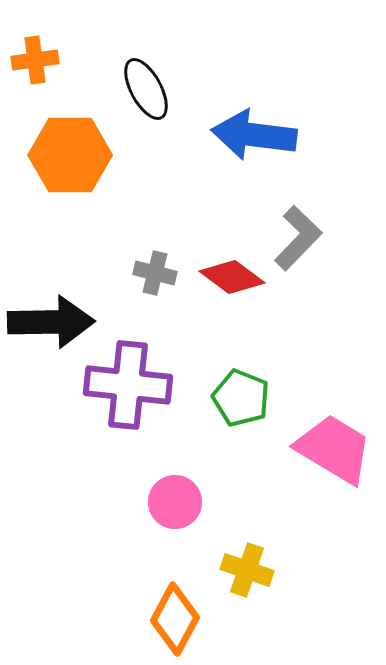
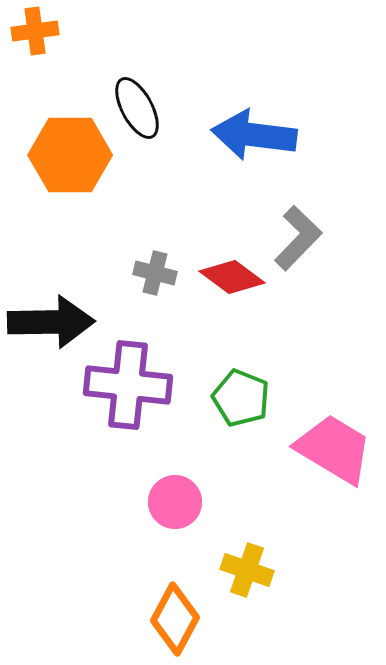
orange cross: moved 29 px up
black ellipse: moved 9 px left, 19 px down
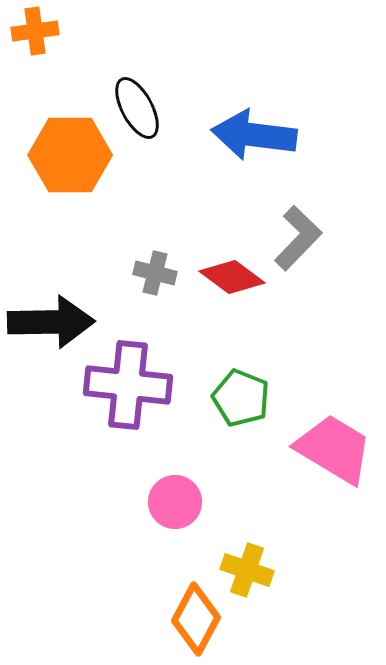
orange diamond: moved 21 px right
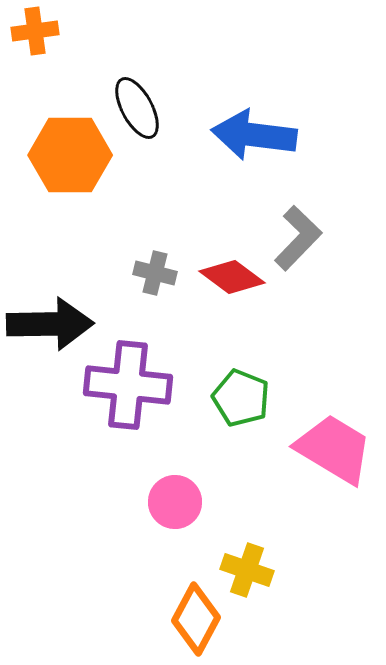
black arrow: moved 1 px left, 2 px down
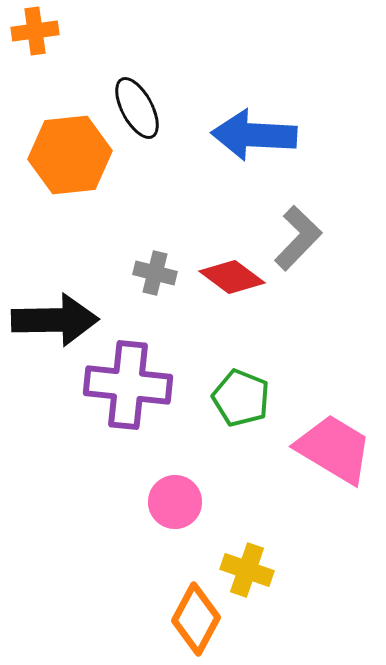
blue arrow: rotated 4 degrees counterclockwise
orange hexagon: rotated 6 degrees counterclockwise
black arrow: moved 5 px right, 4 px up
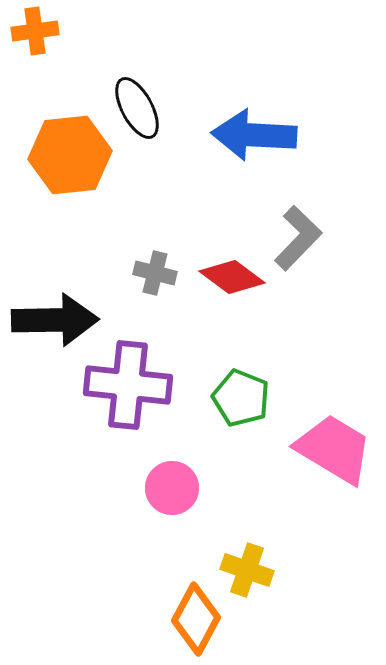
pink circle: moved 3 px left, 14 px up
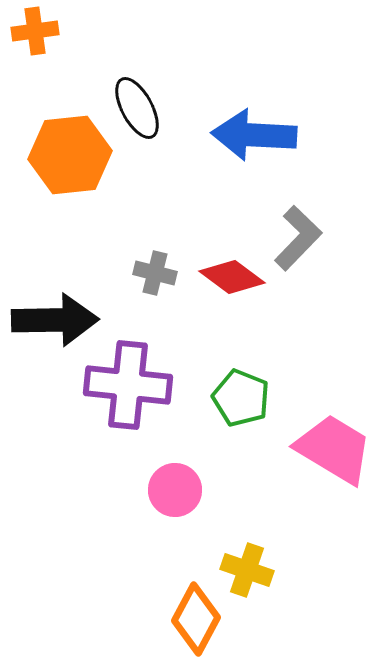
pink circle: moved 3 px right, 2 px down
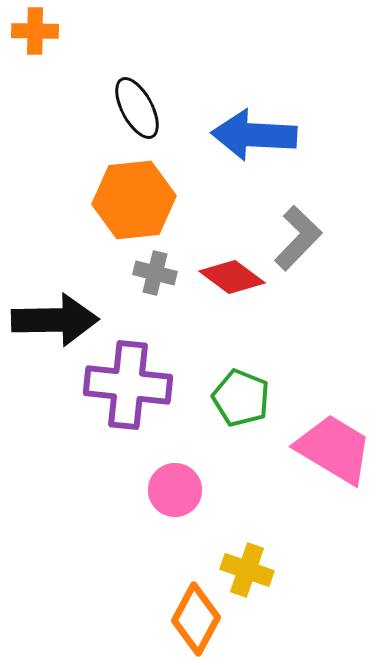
orange cross: rotated 9 degrees clockwise
orange hexagon: moved 64 px right, 45 px down
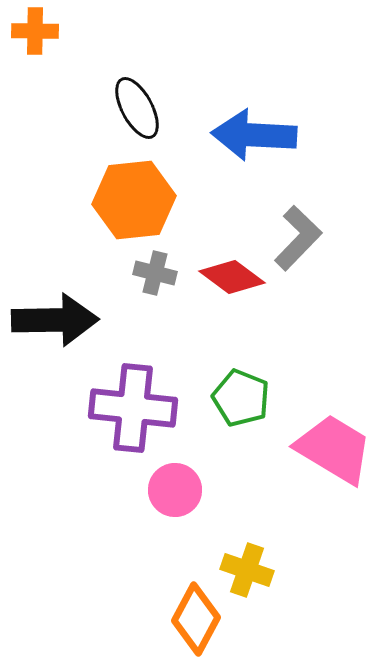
purple cross: moved 5 px right, 23 px down
